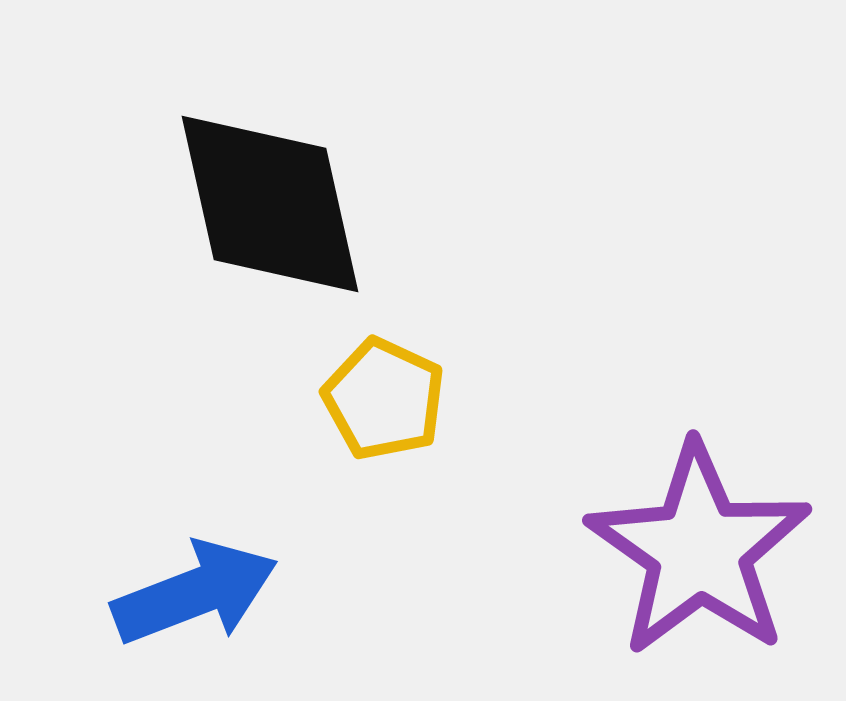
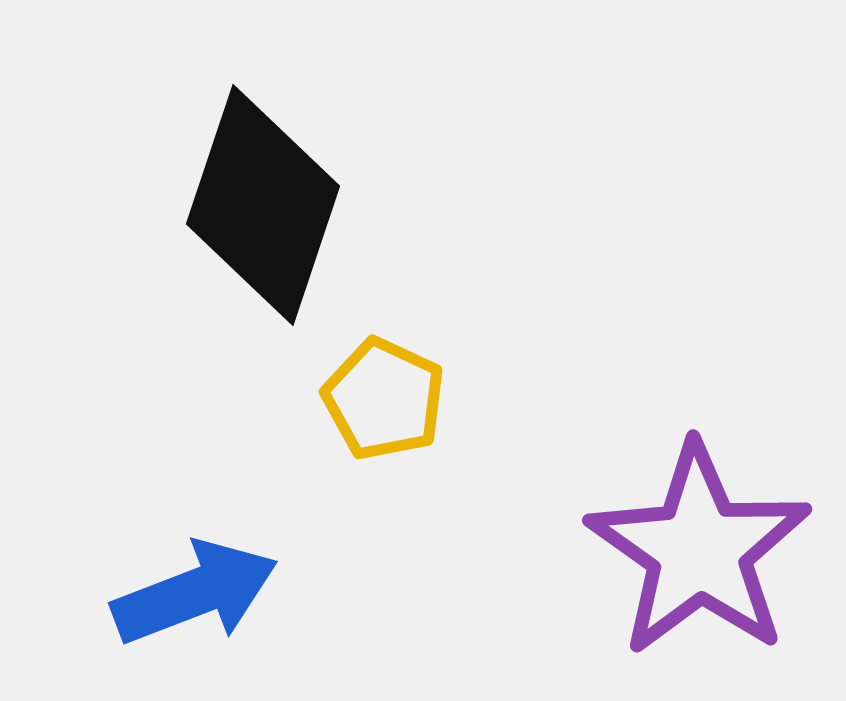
black diamond: moved 7 px left, 1 px down; rotated 31 degrees clockwise
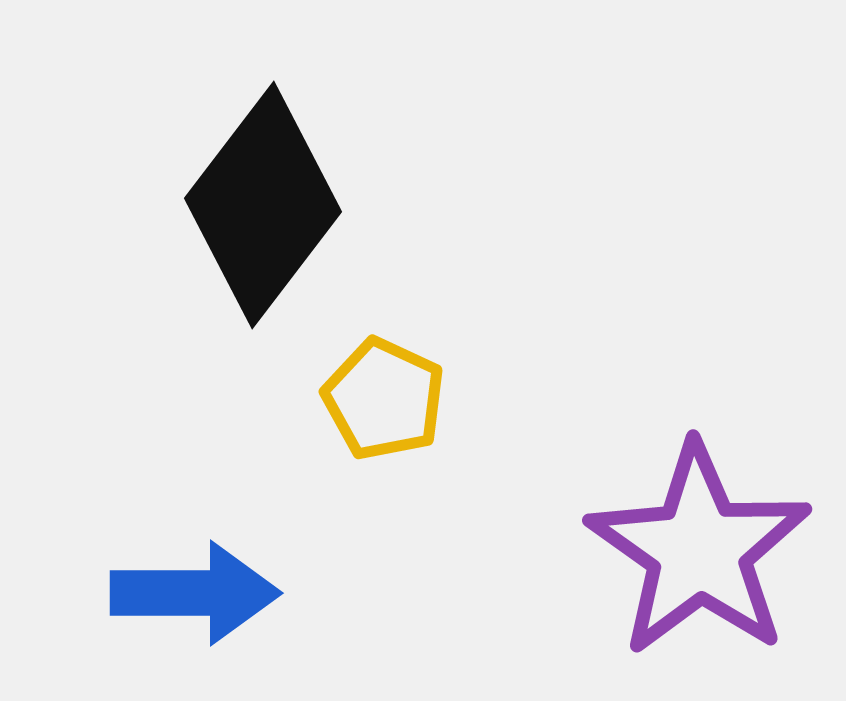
black diamond: rotated 19 degrees clockwise
blue arrow: rotated 21 degrees clockwise
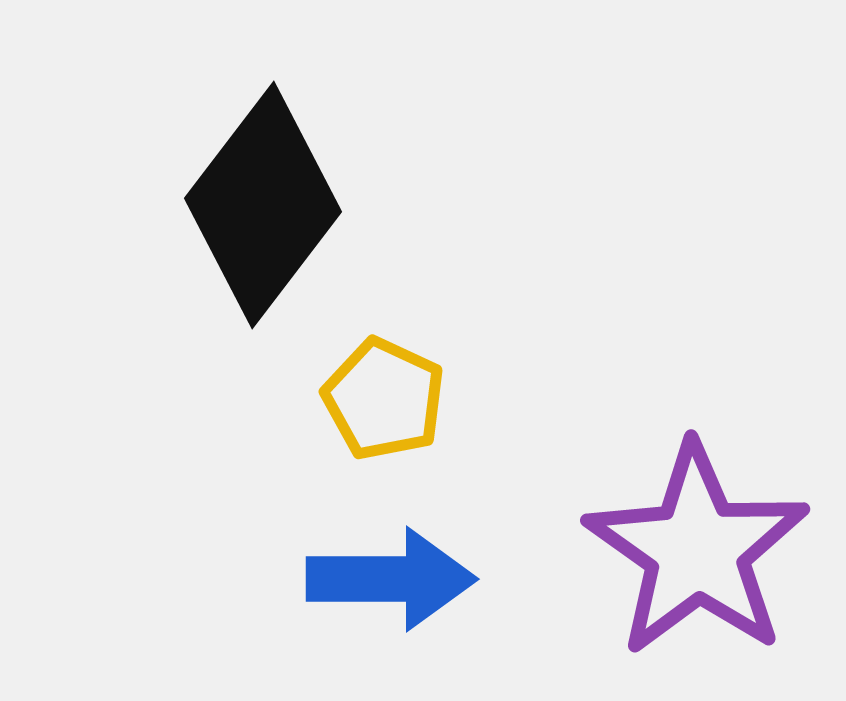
purple star: moved 2 px left
blue arrow: moved 196 px right, 14 px up
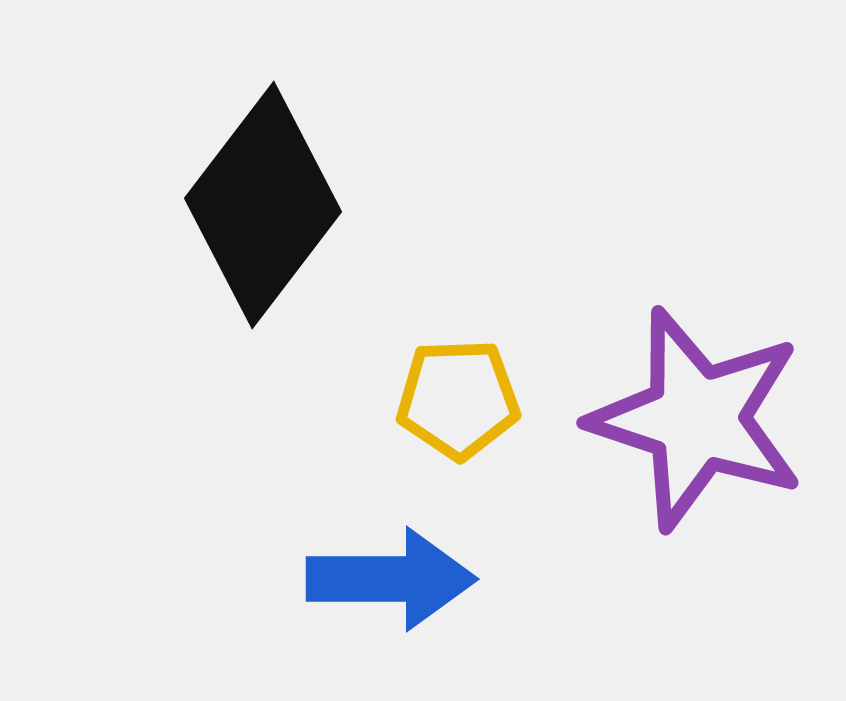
yellow pentagon: moved 74 px right; rotated 27 degrees counterclockwise
purple star: moved 131 px up; rotated 17 degrees counterclockwise
